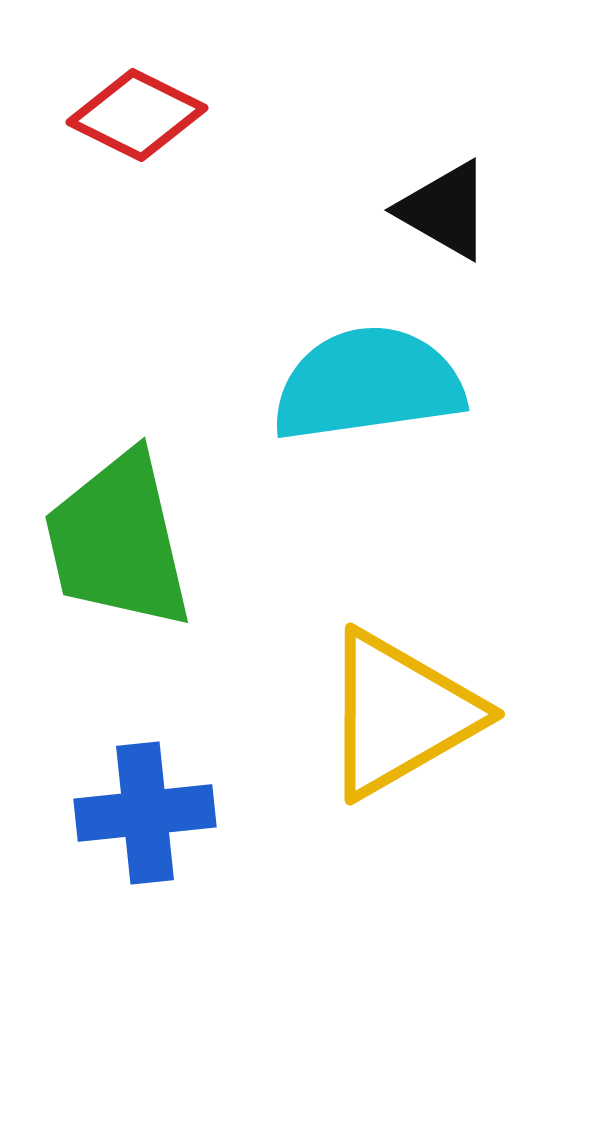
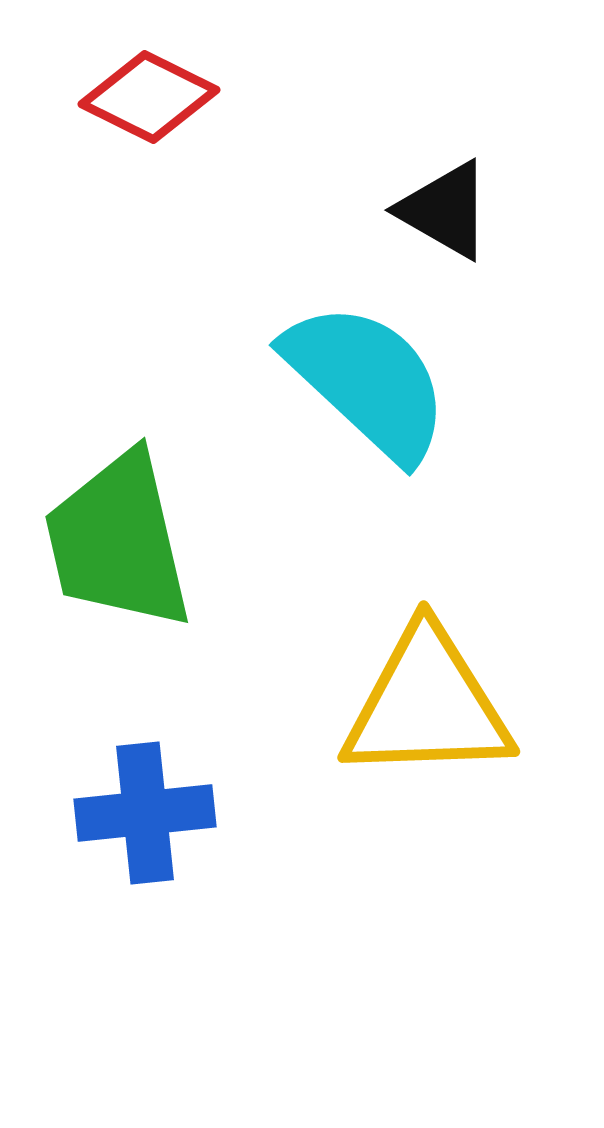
red diamond: moved 12 px right, 18 px up
cyan semicircle: moved 1 px left, 3 px up; rotated 51 degrees clockwise
yellow triangle: moved 27 px right, 9 px up; rotated 28 degrees clockwise
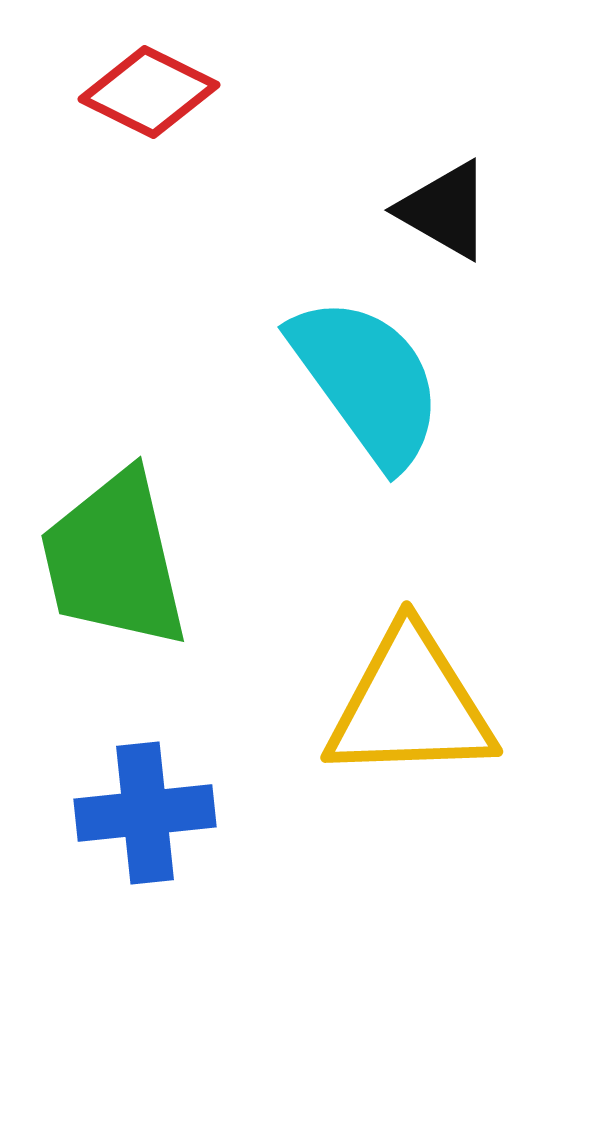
red diamond: moved 5 px up
cyan semicircle: rotated 11 degrees clockwise
green trapezoid: moved 4 px left, 19 px down
yellow triangle: moved 17 px left
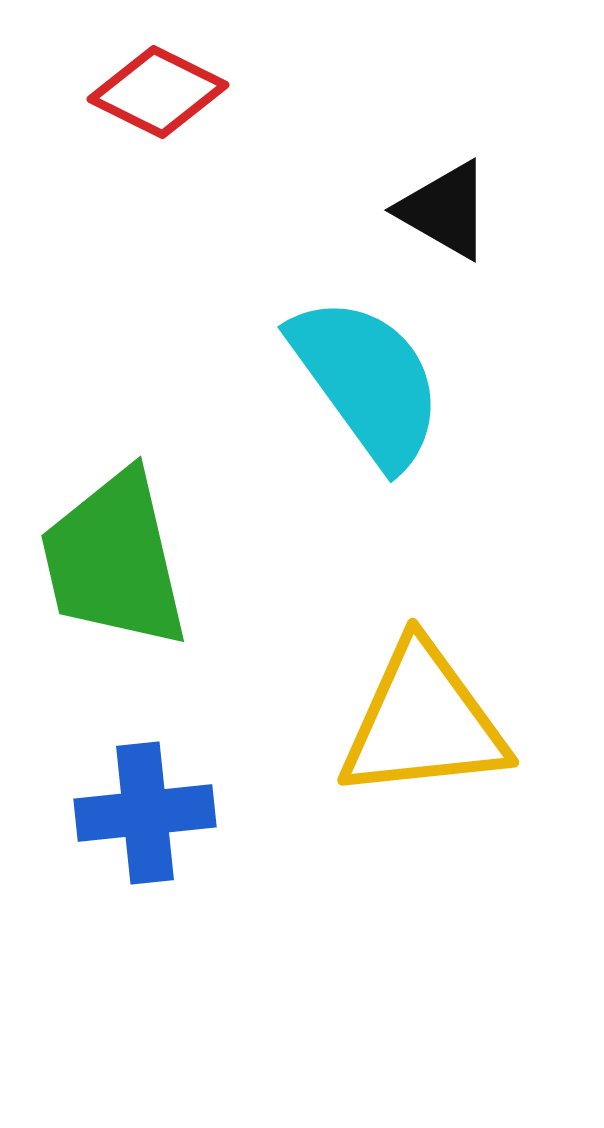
red diamond: moved 9 px right
yellow triangle: moved 13 px right, 17 px down; rotated 4 degrees counterclockwise
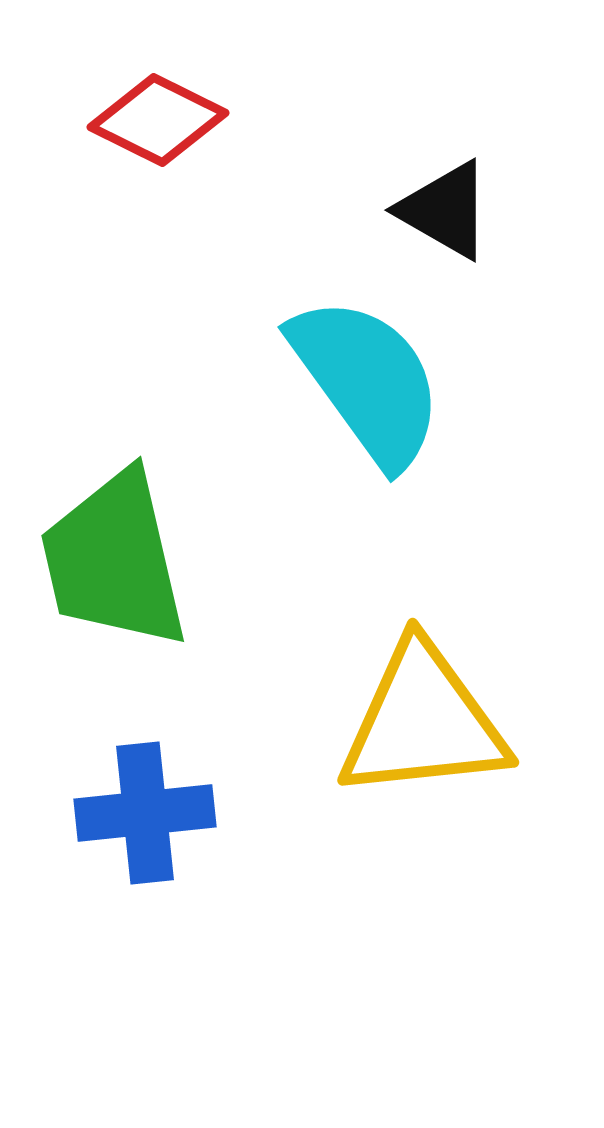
red diamond: moved 28 px down
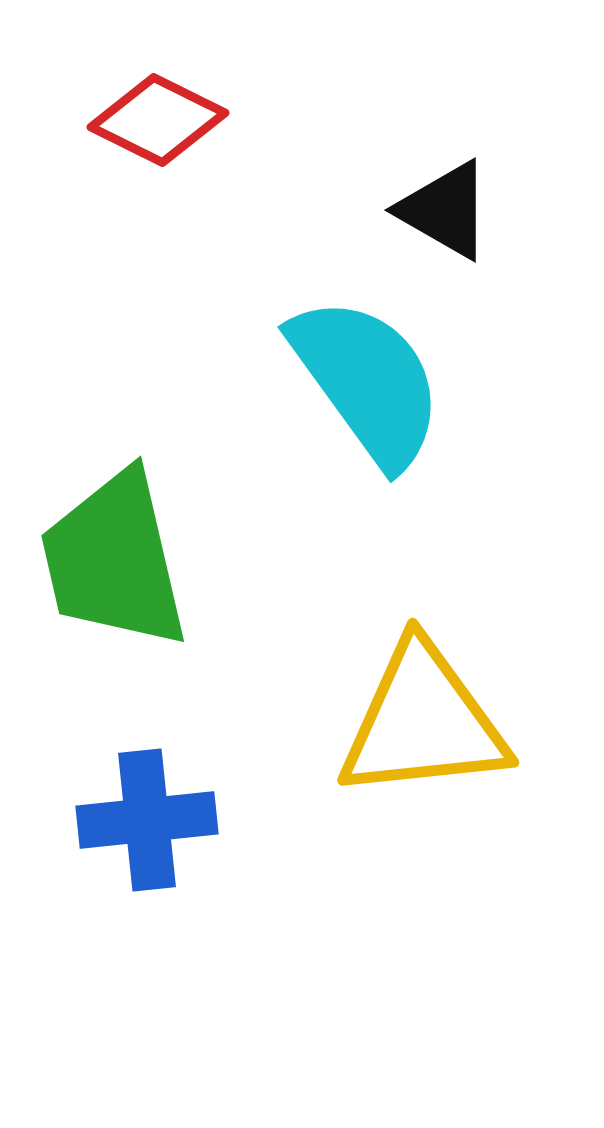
blue cross: moved 2 px right, 7 px down
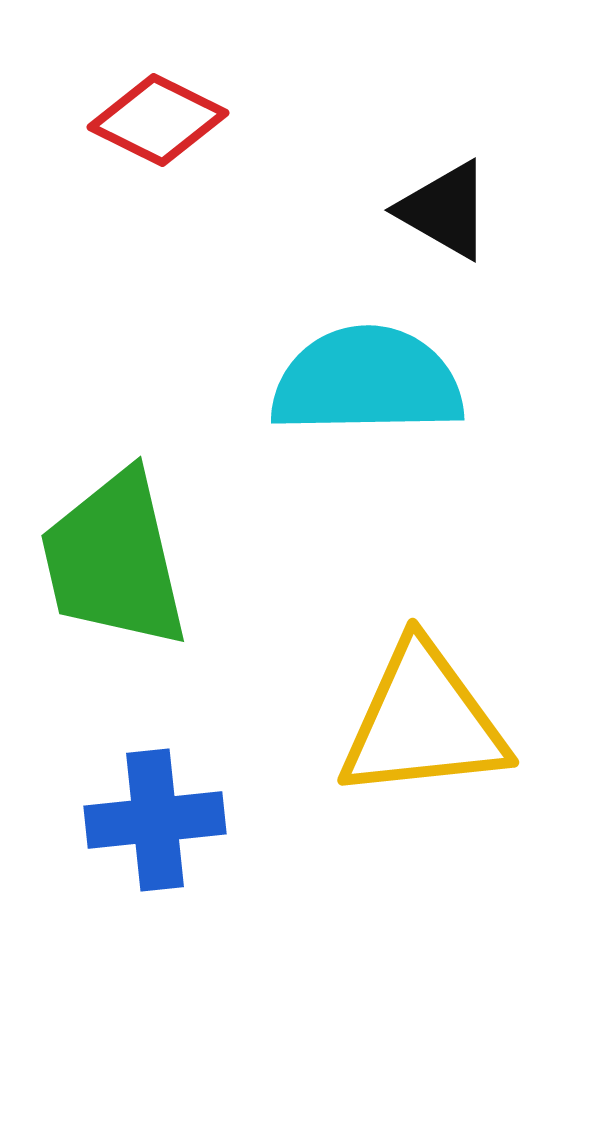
cyan semicircle: rotated 55 degrees counterclockwise
blue cross: moved 8 px right
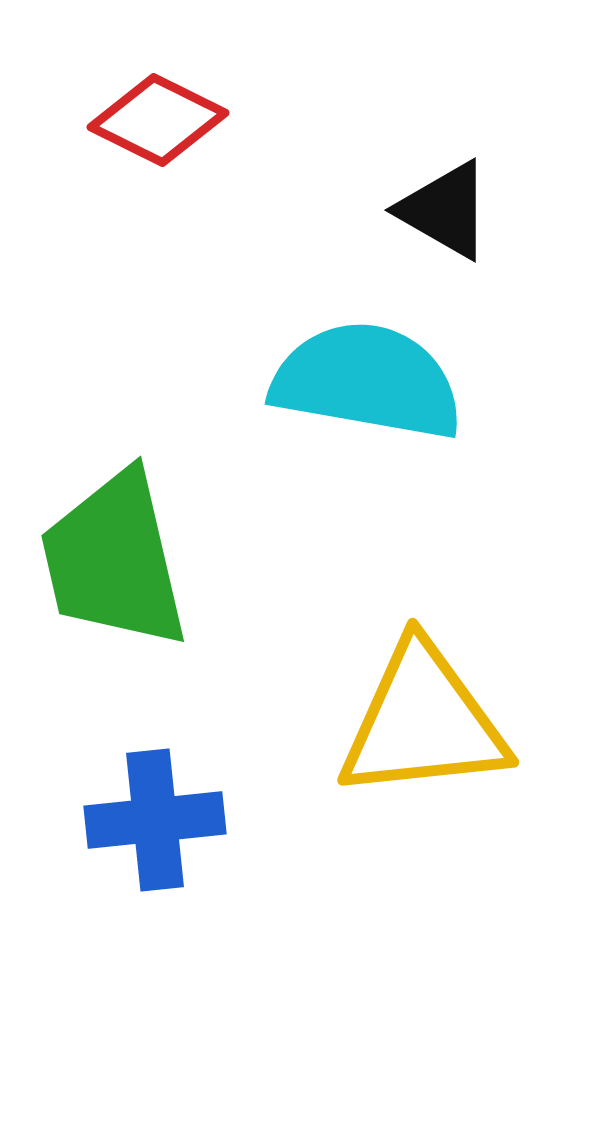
cyan semicircle: rotated 11 degrees clockwise
